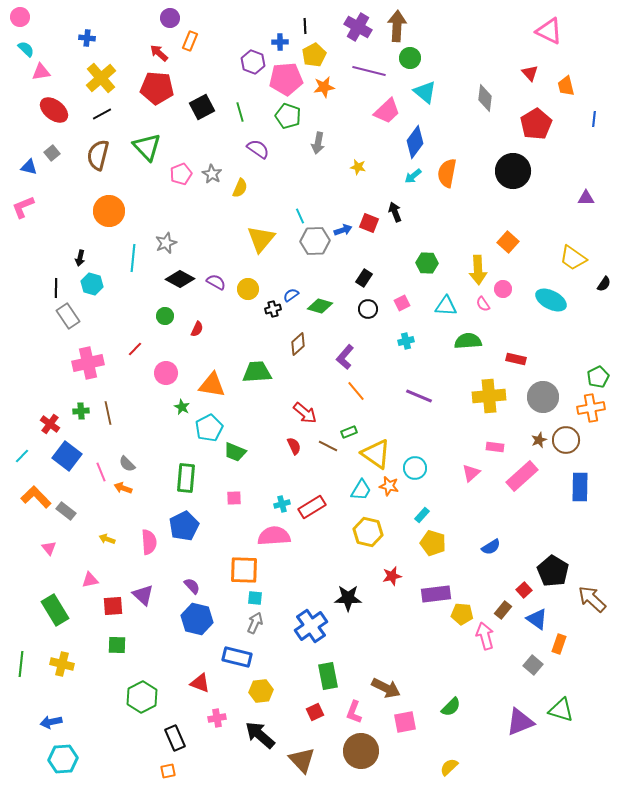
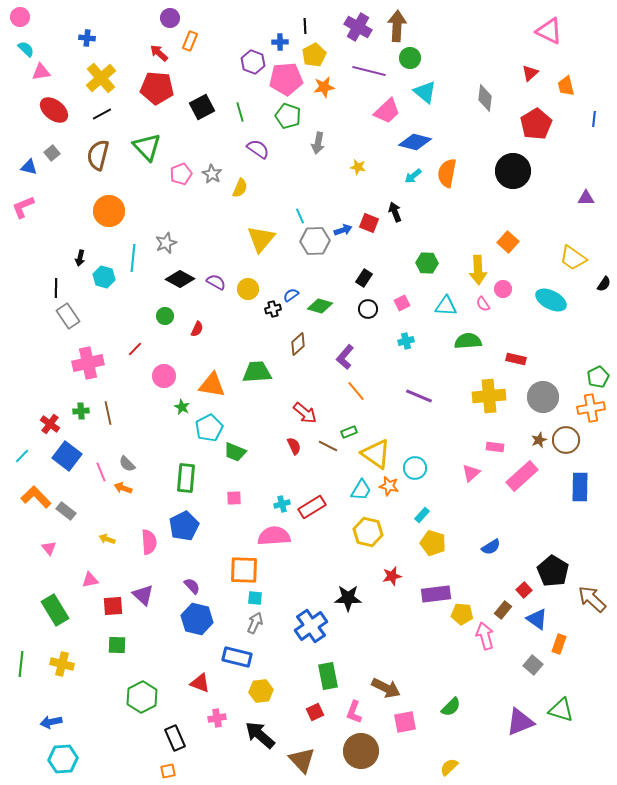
red triangle at (530, 73): rotated 30 degrees clockwise
blue diamond at (415, 142): rotated 68 degrees clockwise
cyan hexagon at (92, 284): moved 12 px right, 7 px up
pink circle at (166, 373): moved 2 px left, 3 px down
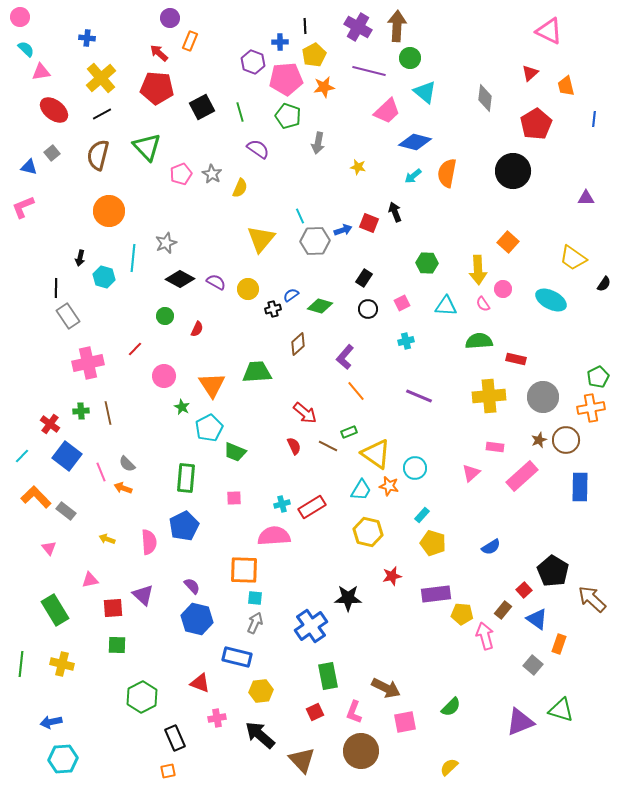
green semicircle at (468, 341): moved 11 px right
orange triangle at (212, 385): rotated 48 degrees clockwise
red square at (113, 606): moved 2 px down
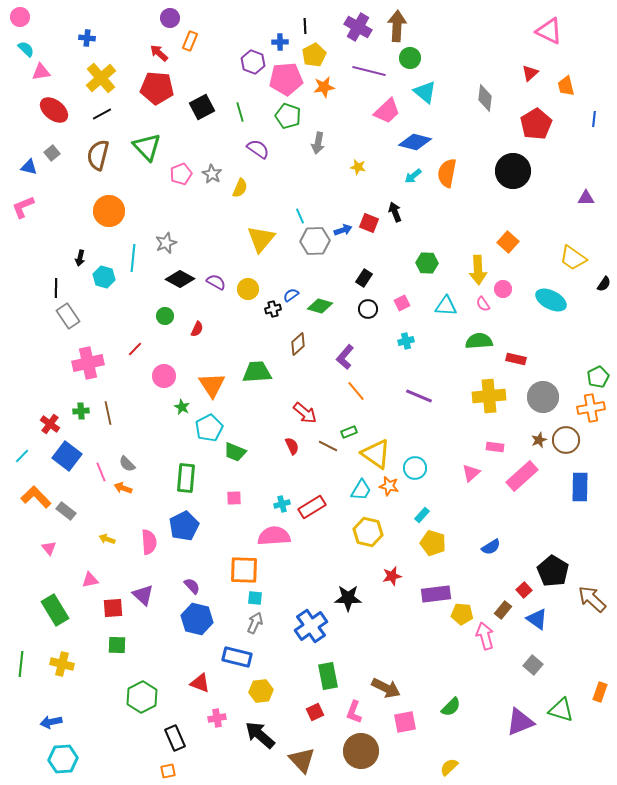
red semicircle at (294, 446): moved 2 px left
orange rectangle at (559, 644): moved 41 px right, 48 px down
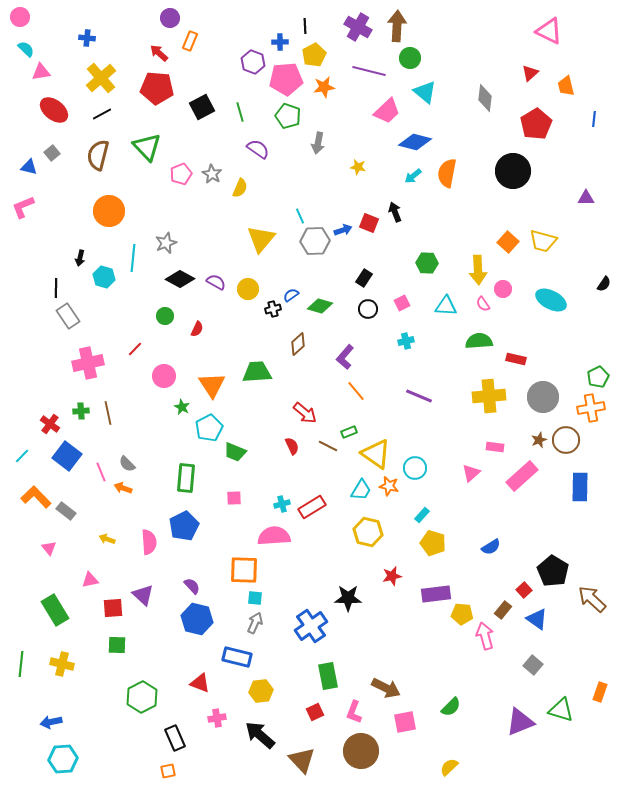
yellow trapezoid at (573, 258): moved 30 px left, 17 px up; rotated 20 degrees counterclockwise
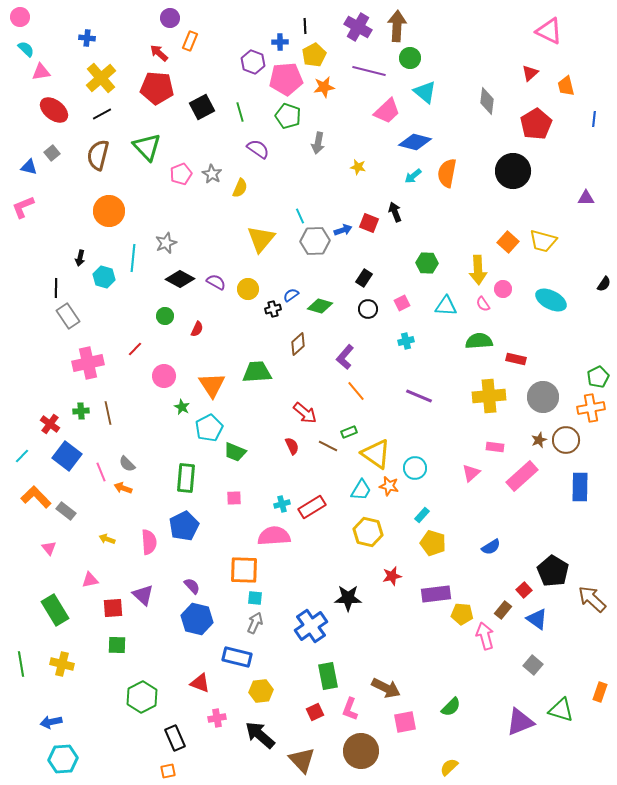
gray diamond at (485, 98): moved 2 px right, 3 px down
green line at (21, 664): rotated 15 degrees counterclockwise
pink L-shape at (354, 712): moved 4 px left, 3 px up
